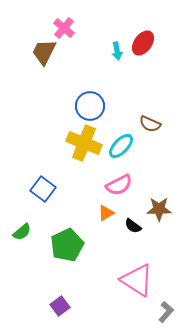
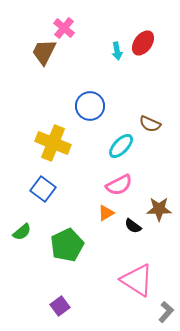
yellow cross: moved 31 px left
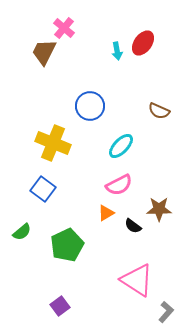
brown semicircle: moved 9 px right, 13 px up
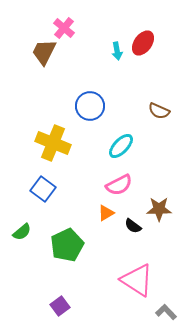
gray L-shape: rotated 85 degrees counterclockwise
